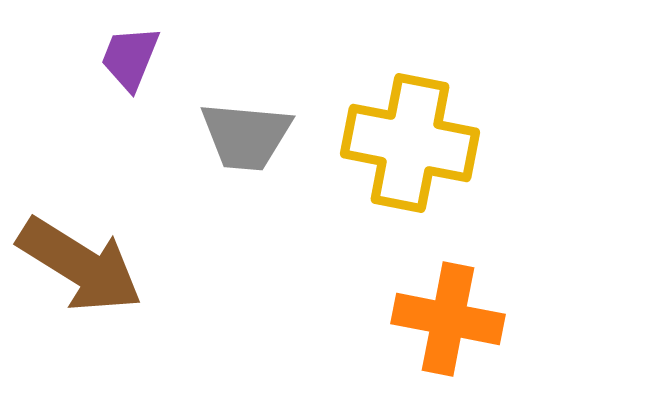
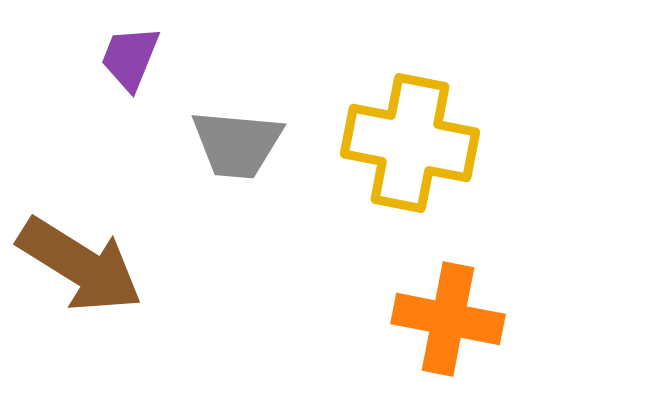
gray trapezoid: moved 9 px left, 8 px down
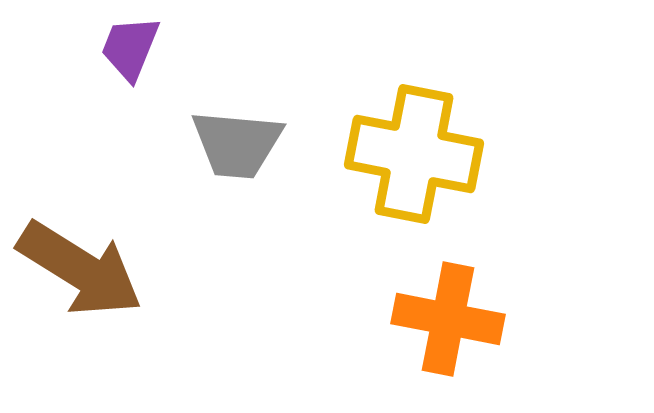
purple trapezoid: moved 10 px up
yellow cross: moved 4 px right, 11 px down
brown arrow: moved 4 px down
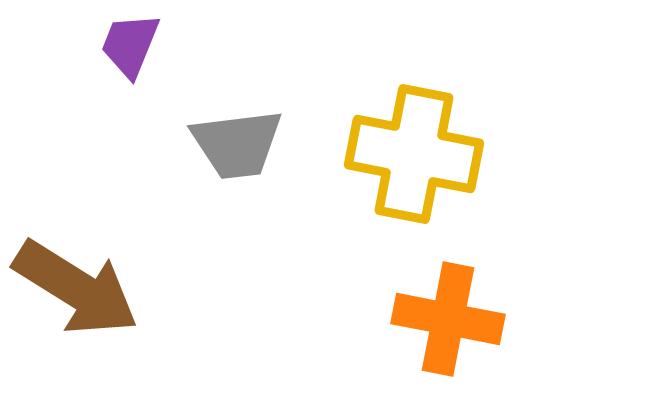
purple trapezoid: moved 3 px up
gray trapezoid: rotated 12 degrees counterclockwise
brown arrow: moved 4 px left, 19 px down
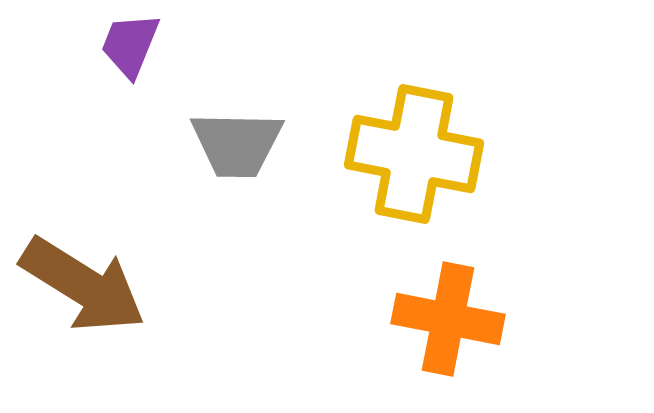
gray trapezoid: rotated 8 degrees clockwise
brown arrow: moved 7 px right, 3 px up
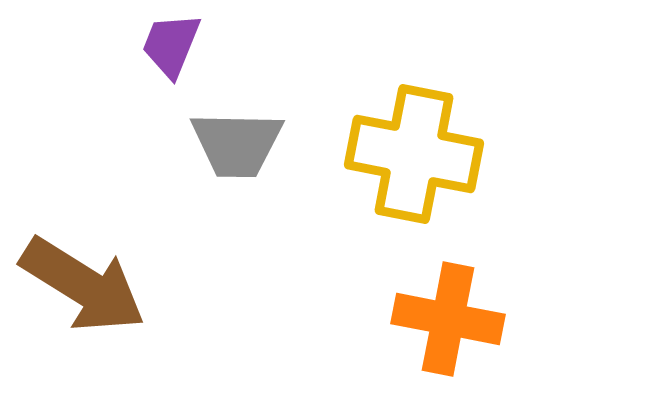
purple trapezoid: moved 41 px right
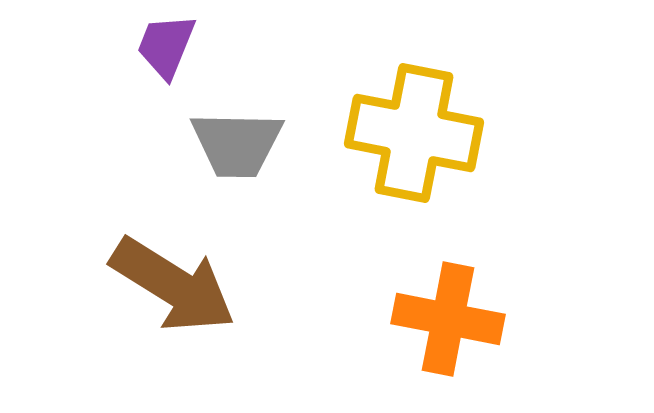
purple trapezoid: moved 5 px left, 1 px down
yellow cross: moved 21 px up
brown arrow: moved 90 px right
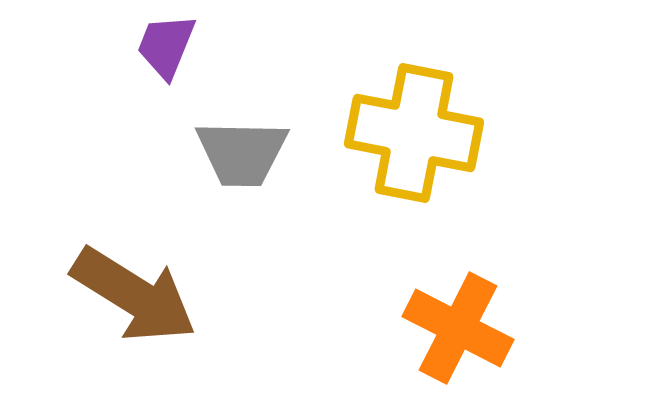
gray trapezoid: moved 5 px right, 9 px down
brown arrow: moved 39 px left, 10 px down
orange cross: moved 10 px right, 9 px down; rotated 16 degrees clockwise
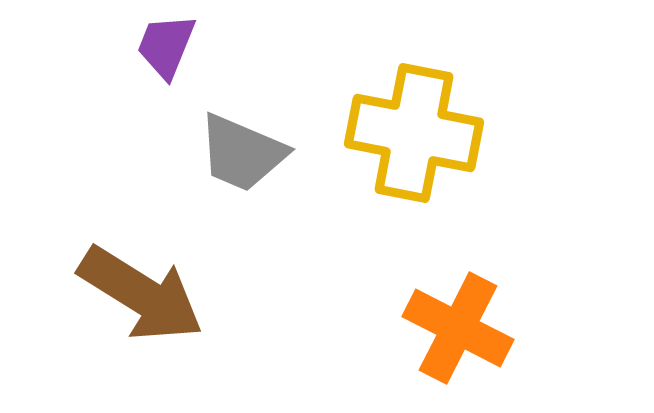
gray trapezoid: rotated 22 degrees clockwise
brown arrow: moved 7 px right, 1 px up
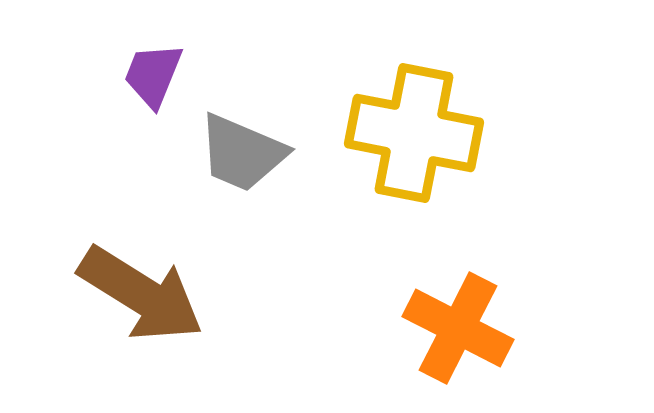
purple trapezoid: moved 13 px left, 29 px down
